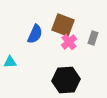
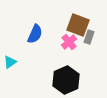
brown square: moved 15 px right
gray rectangle: moved 4 px left, 1 px up
cyan triangle: rotated 32 degrees counterclockwise
black hexagon: rotated 20 degrees counterclockwise
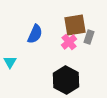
brown square: moved 3 px left; rotated 30 degrees counterclockwise
cyan triangle: rotated 24 degrees counterclockwise
black hexagon: rotated 8 degrees counterclockwise
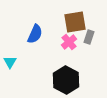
brown square: moved 3 px up
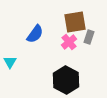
blue semicircle: rotated 12 degrees clockwise
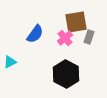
brown square: moved 1 px right
pink cross: moved 4 px left, 4 px up
cyan triangle: rotated 32 degrees clockwise
black hexagon: moved 6 px up
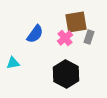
cyan triangle: moved 3 px right, 1 px down; rotated 16 degrees clockwise
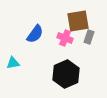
brown square: moved 2 px right, 1 px up
pink cross: rotated 28 degrees counterclockwise
black hexagon: rotated 8 degrees clockwise
